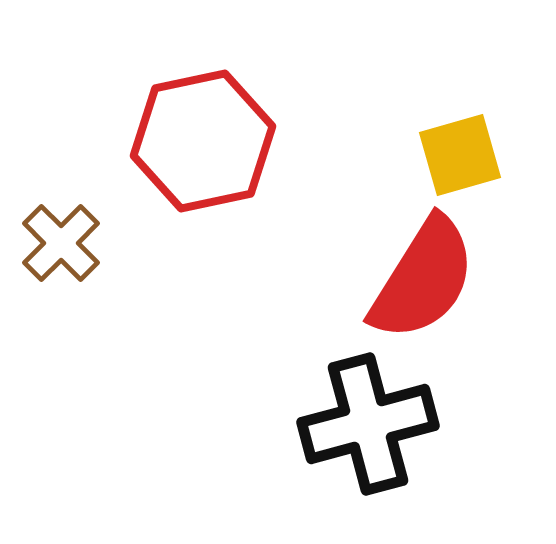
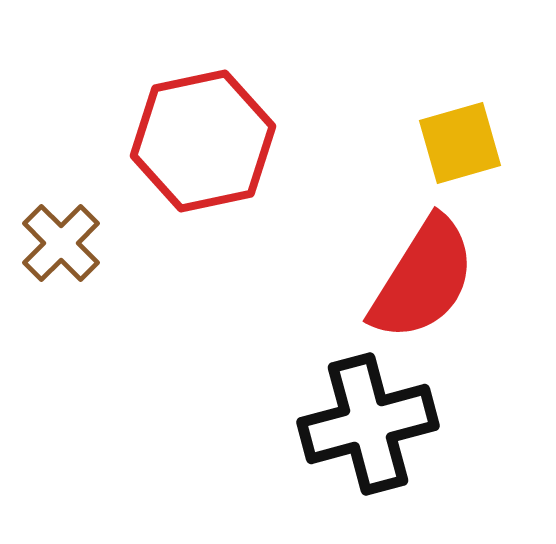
yellow square: moved 12 px up
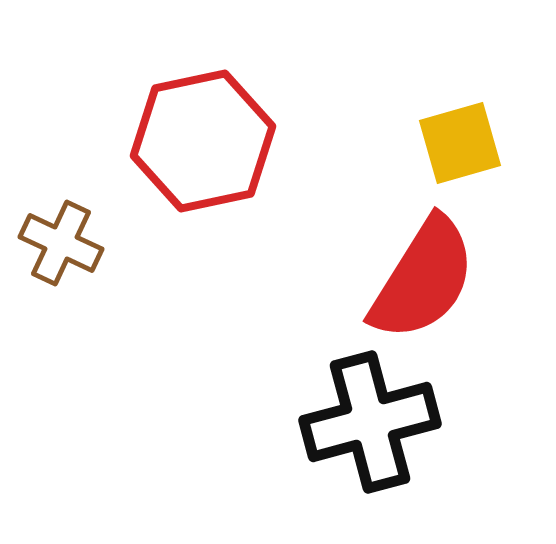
brown cross: rotated 20 degrees counterclockwise
black cross: moved 2 px right, 2 px up
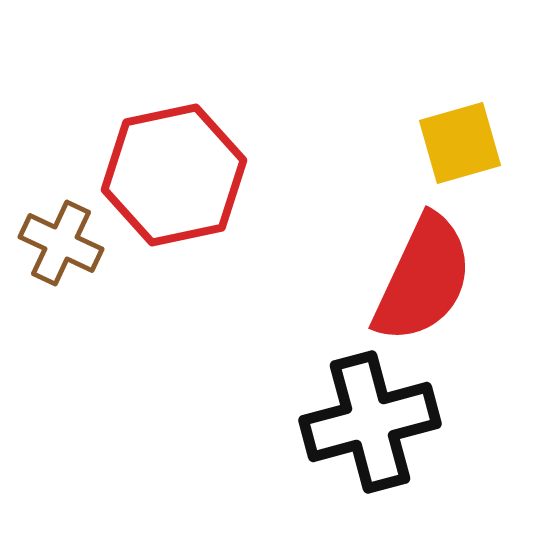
red hexagon: moved 29 px left, 34 px down
red semicircle: rotated 7 degrees counterclockwise
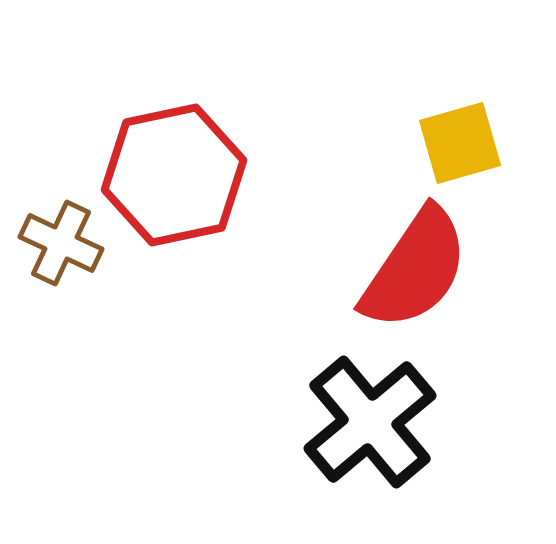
red semicircle: moved 8 px left, 10 px up; rotated 9 degrees clockwise
black cross: rotated 25 degrees counterclockwise
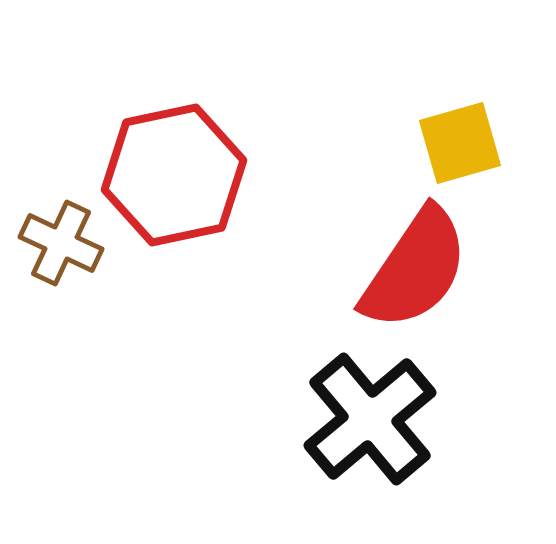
black cross: moved 3 px up
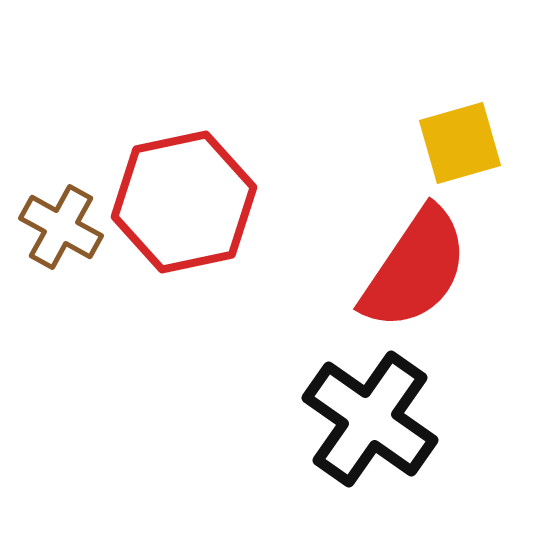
red hexagon: moved 10 px right, 27 px down
brown cross: moved 16 px up; rotated 4 degrees clockwise
black cross: rotated 15 degrees counterclockwise
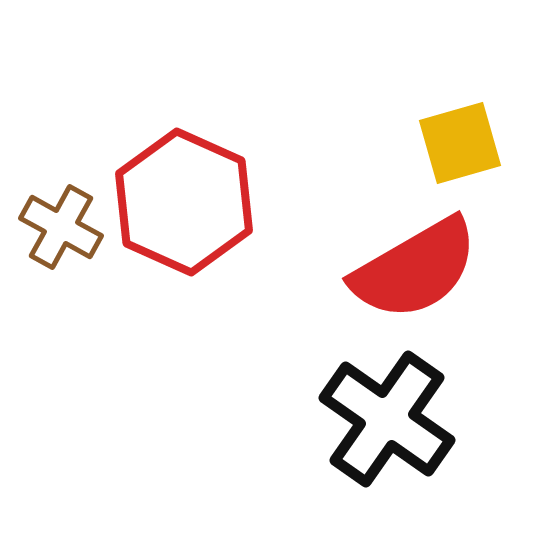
red hexagon: rotated 24 degrees counterclockwise
red semicircle: rotated 26 degrees clockwise
black cross: moved 17 px right
